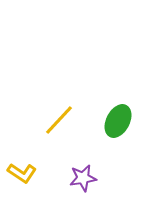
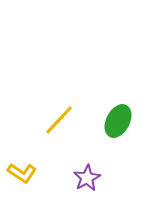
purple star: moved 4 px right; rotated 20 degrees counterclockwise
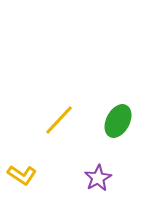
yellow L-shape: moved 2 px down
purple star: moved 11 px right
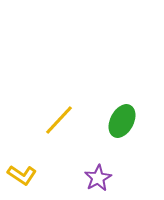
green ellipse: moved 4 px right
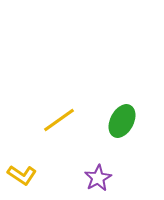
yellow line: rotated 12 degrees clockwise
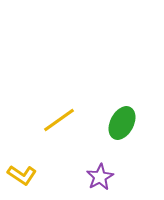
green ellipse: moved 2 px down
purple star: moved 2 px right, 1 px up
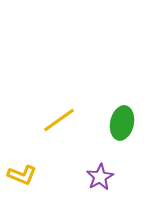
green ellipse: rotated 16 degrees counterclockwise
yellow L-shape: rotated 12 degrees counterclockwise
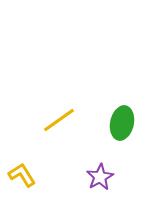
yellow L-shape: rotated 144 degrees counterclockwise
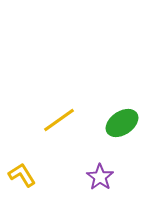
green ellipse: rotated 44 degrees clockwise
purple star: rotated 8 degrees counterclockwise
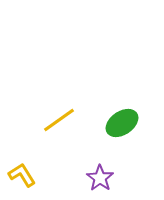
purple star: moved 1 px down
